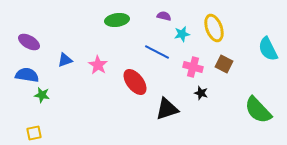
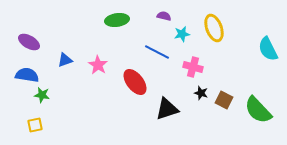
brown square: moved 36 px down
yellow square: moved 1 px right, 8 px up
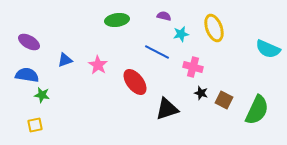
cyan star: moved 1 px left
cyan semicircle: rotated 40 degrees counterclockwise
green semicircle: moved 1 px left; rotated 112 degrees counterclockwise
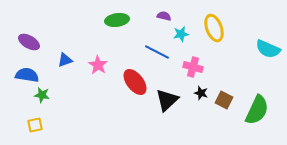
black triangle: moved 9 px up; rotated 25 degrees counterclockwise
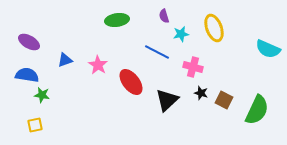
purple semicircle: rotated 120 degrees counterclockwise
red ellipse: moved 4 px left
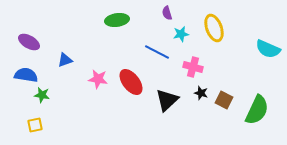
purple semicircle: moved 3 px right, 3 px up
pink star: moved 14 px down; rotated 24 degrees counterclockwise
blue semicircle: moved 1 px left
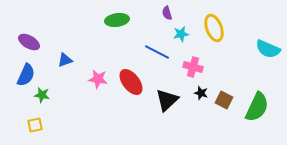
blue semicircle: rotated 105 degrees clockwise
green semicircle: moved 3 px up
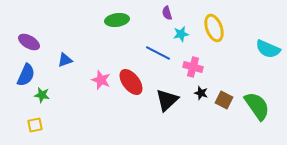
blue line: moved 1 px right, 1 px down
pink star: moved 3 px right, 1 px down; rotated 12 degrees clockwise
green semicircle: moved 1 px up; rotated 60 degrees counterclockwise
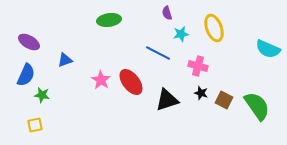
green ellipse: moved 8 px left
pink cross: moved 5 px right, 1 px up
pink star: rotated 12 degrees clockwise
black triangle: rotated 25 degrees clockwise
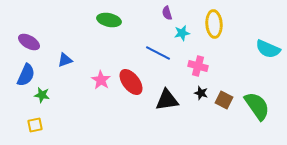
green ellipse: rotated 20 degrees clockwise
yellow ellipse: moved 4 px up; rotated 16 degrees clockwise
cyan star: moved 1 px right, 1 px up
black triangle: rotated 10 degrees clockwise
